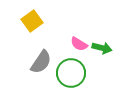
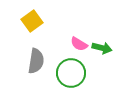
gray semicircle: moved 5 px left, 1 px up; rotated 25 degrees counterclockwise
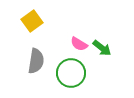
green arrow: rotated 24 degrees clockwise
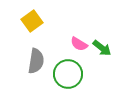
green circle: moved 3 px left, 1 px down
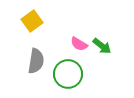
green arrow: moved 2 px up
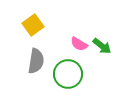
yellow square: moved 1 px right, 4 px down
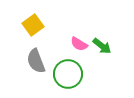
gray semicircle: rotated 150 degrees clockwise
